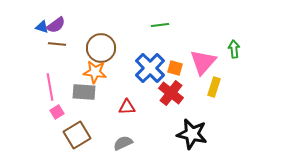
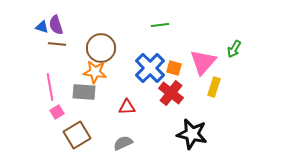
purple semicircle: rotated 108 degrees clockwise
green arrow: rotated 144 degrees counterclockwise
orange square: moved 1 px left
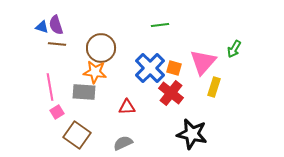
brown square: rotated 24 degrees counterclockwise
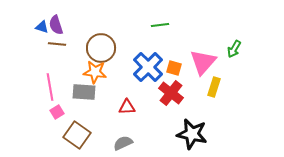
blue cross: moved 2 px left, 1 px up
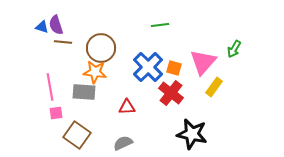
brown line: moved 6 px right, 2 px up
yellow rectangle: rotated 18 degrees clockwise
pink square: moved 1 px left, 1 px down; rotated 24 degrees clockwise
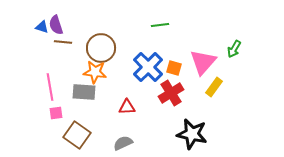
red cross: rotated 20 degrees clockwise
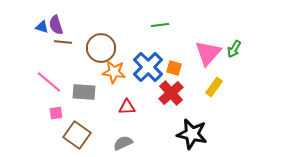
pink triangle: moved 5 px right, 9 px up
orange star: moved 19 px right
pink line: moved 1 px left, 5 px up; rotated 40 degrees counterclockwise
red cross: rotated 10 degrees counterclockwise
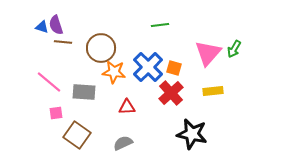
yellow rectangle: moved 1 px left, 4 px down; rotated 48 degrees clockwise
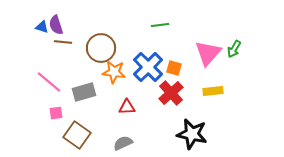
gray rectangle: rotated 20 degrees counterclockwise
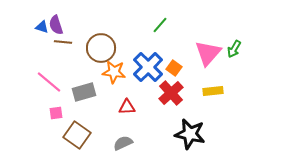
green line: rotated 42 degrees counterclockwise
orange square: rotated 21 degrees clockwise
black star: moved 2 px left
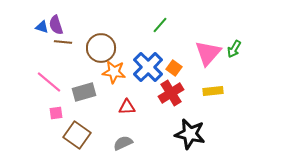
red cross: rotated 10 degrees clockwise
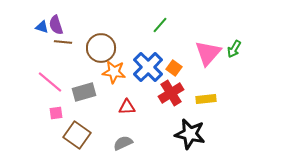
pink line: moved 1 px right
yellow rectangle: moved 7 px left, 8 px down
